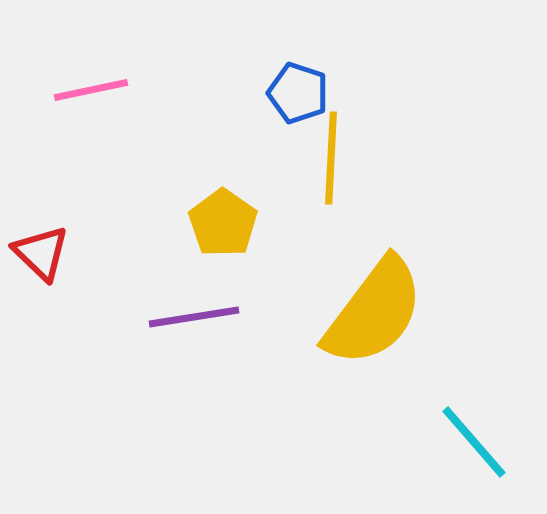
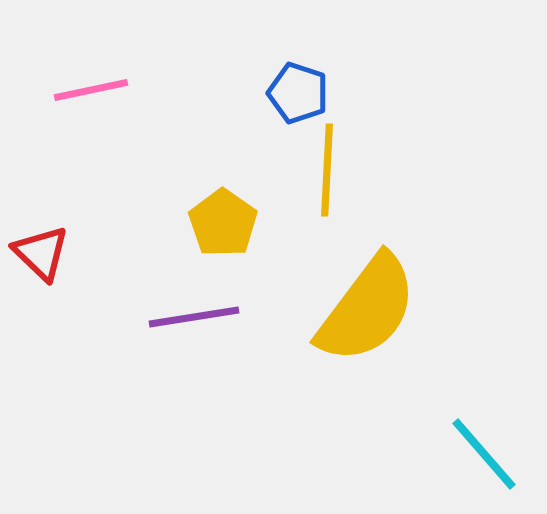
yellow line: moved 4 px left, 12 px down
yellow semicircle: moved 7 px left, 3 px up
cyan line: moved 10 px right, 12 px down
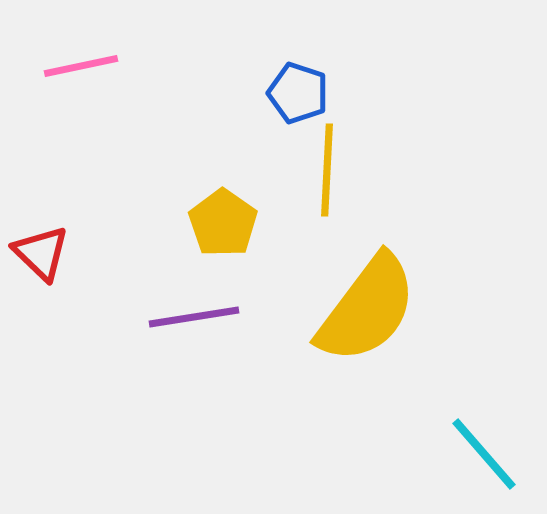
pink line: moved 10 px left, 24 px up
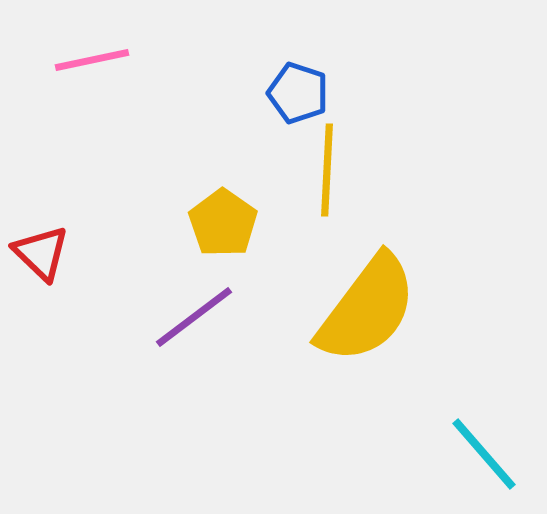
pink line: moved 11 px right, 6 px up
purple line: rotated 28 degrees counterclockwise
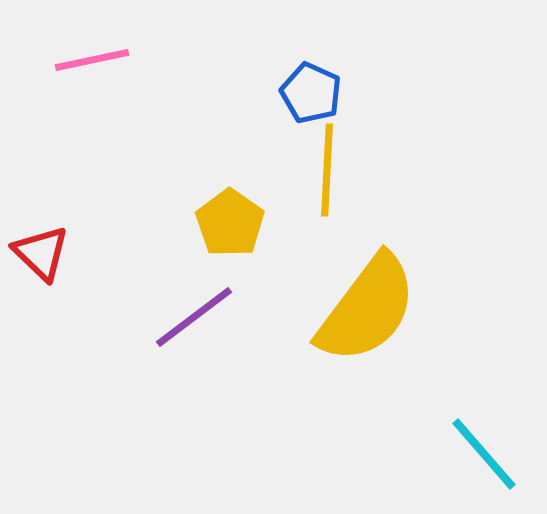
blue pentagon: moved 13 px right; rotated 6 degrees clockwise
yellow pentagon: moved 7 px right
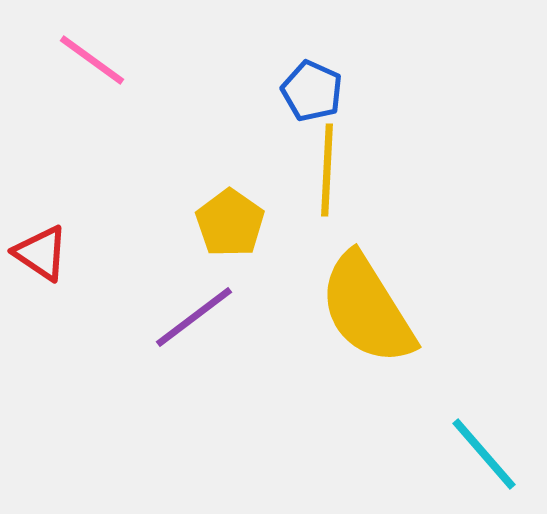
pink line: rotated 48 degrees clockwise
blue pentagon: moved 1 px right, 2 px up
red triangle: rotated 10 degrees counterclockwise
yellow semicircle: rotated 111 degrees clockwise
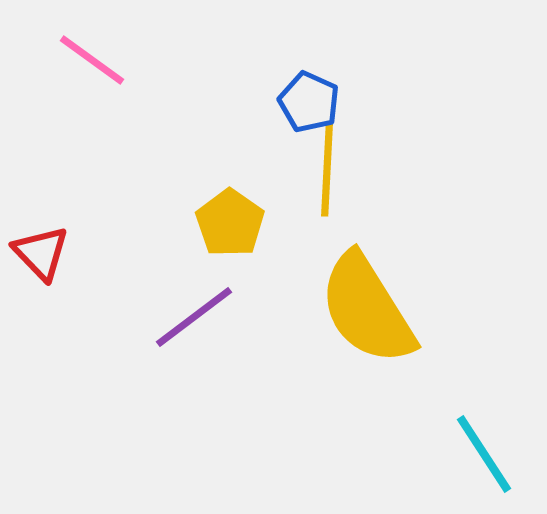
blue pentagon: moved 3 px left, 11 px down
red triangle: rotated 12 degrees clockwise
cyan line: rotated 8 degrees clockwise
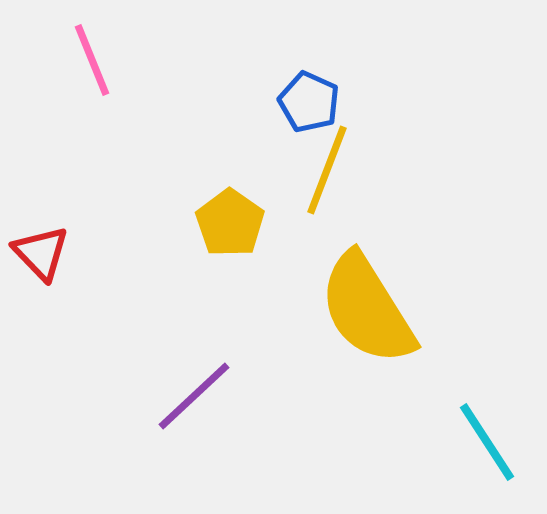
pink line: rotated 32 degrees clockwise
yellow line: rotated 18 degrees clockwise
purple line: moved 79 px down; rotated 6 degrees counterclockwise
cyan line: moved 3 px right, 12 px up
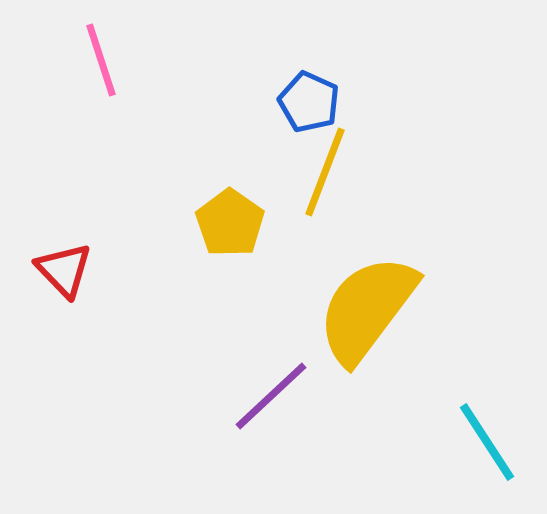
pink line: moved 9 px right; rotated 4 degrees clockwise
yellow line: moved 2 px left, 2 px down
red triangle: moved 23 px right, 17 px down
yellow semicircle: rotated 69 degrees clockwise
purple line: moved 77 px right
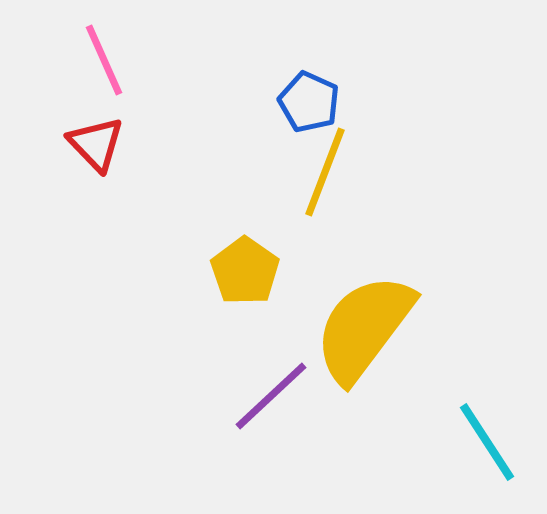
pink line: moved 3 px right; rotated 6 degrees counterclockwise
yellow pentagon: moved 15 px right, 48 px down
red triangle: moved 32 px right, 126 px up
yellow semicircle: moved 3 px left, 19 px down
